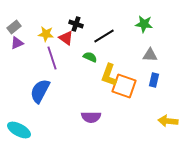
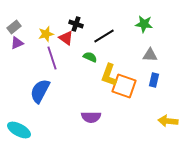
yellow star: rotated 21 degrees counterclockwise
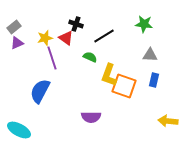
yellow star: moved 1 px left, 4 px down
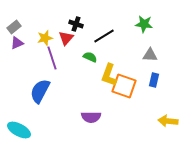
red triangle: rotated 35 degrees clockwise
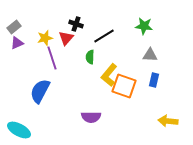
green star: moved 2 px down
green semicircle: rotated 112 degrees counterclockwise
yellow L-shape: rotated 20 degrees clockwise
